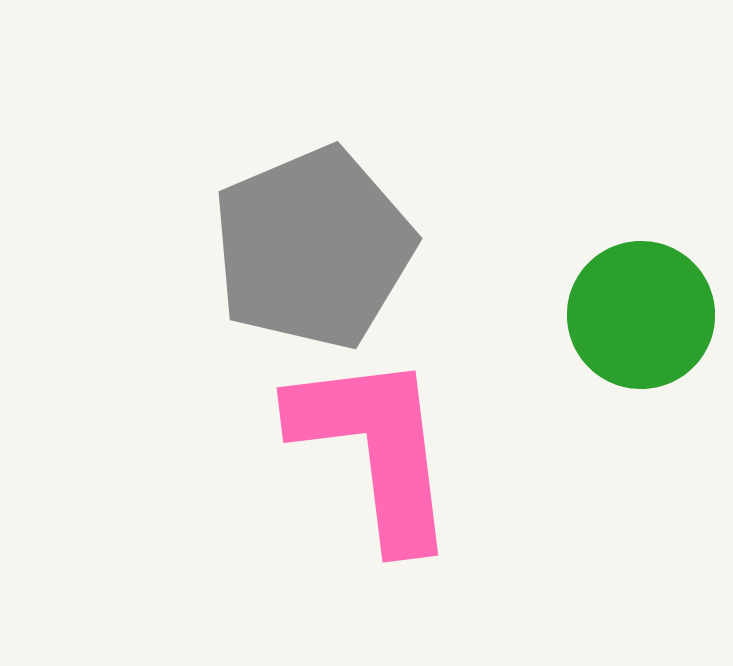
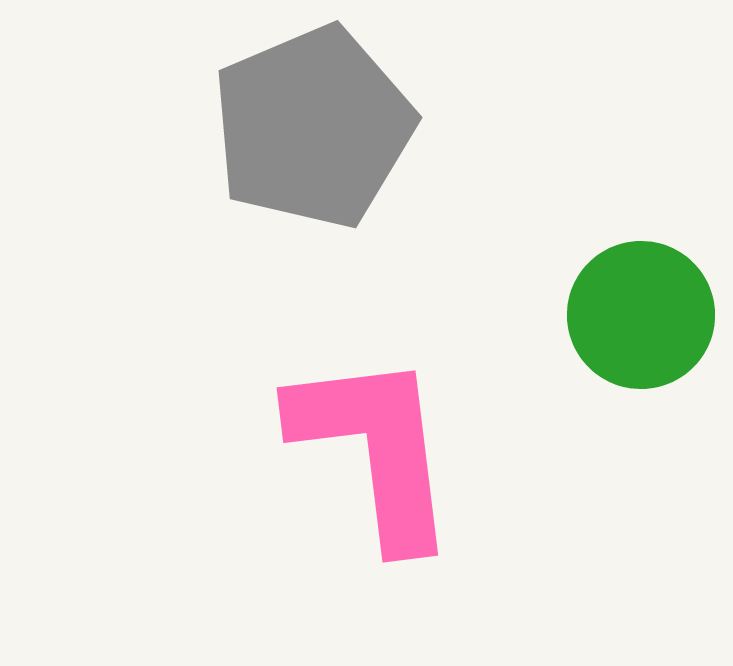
gray pentagon: moved 121 px up
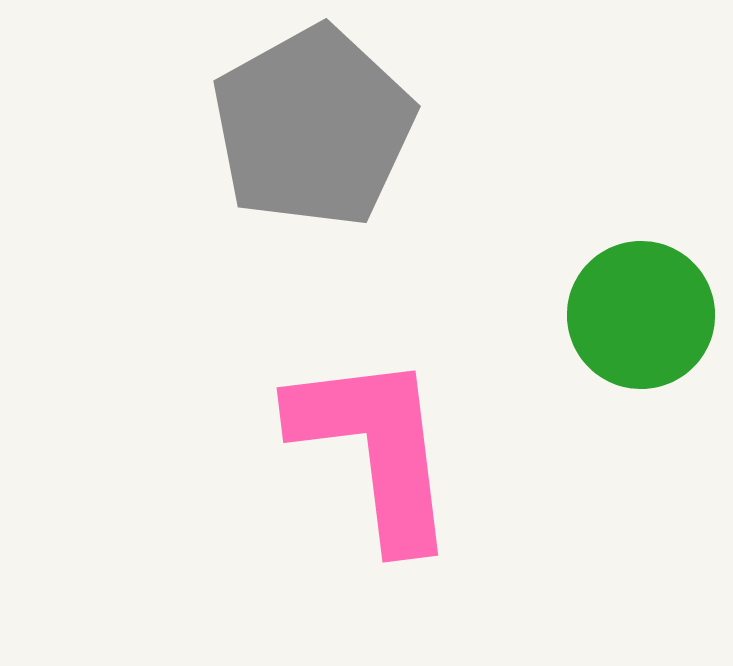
gray pentagon: rotated 6 degrees counterclockwise
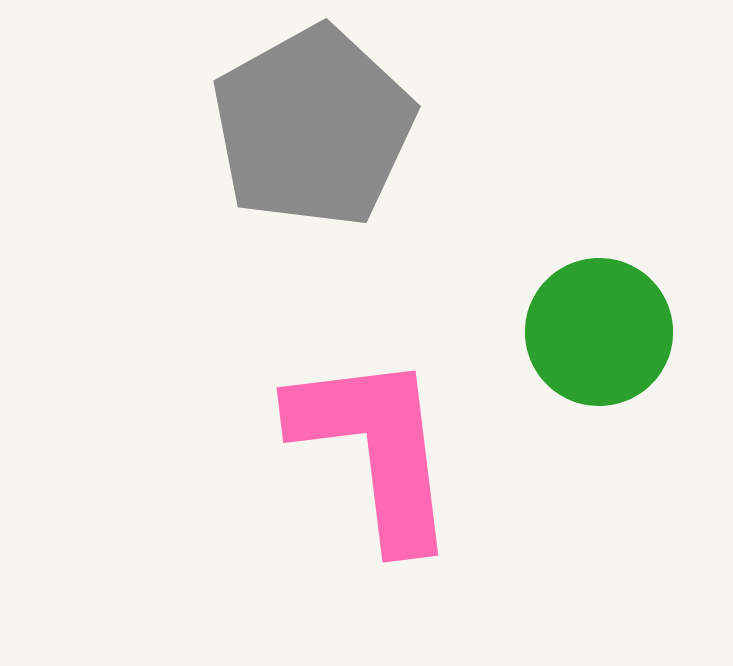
green circle: moved 42 px left, 17 px down
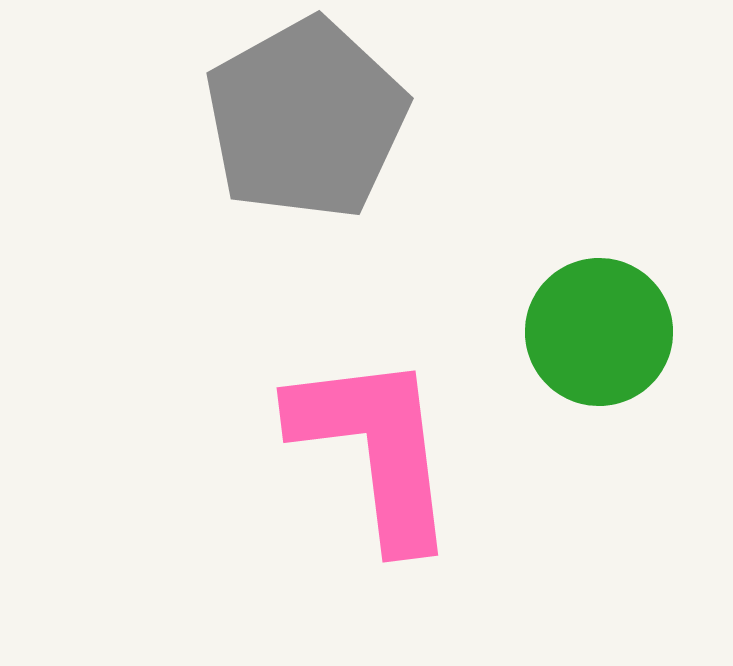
gray pentagon: moved 7 px left, 8 px up
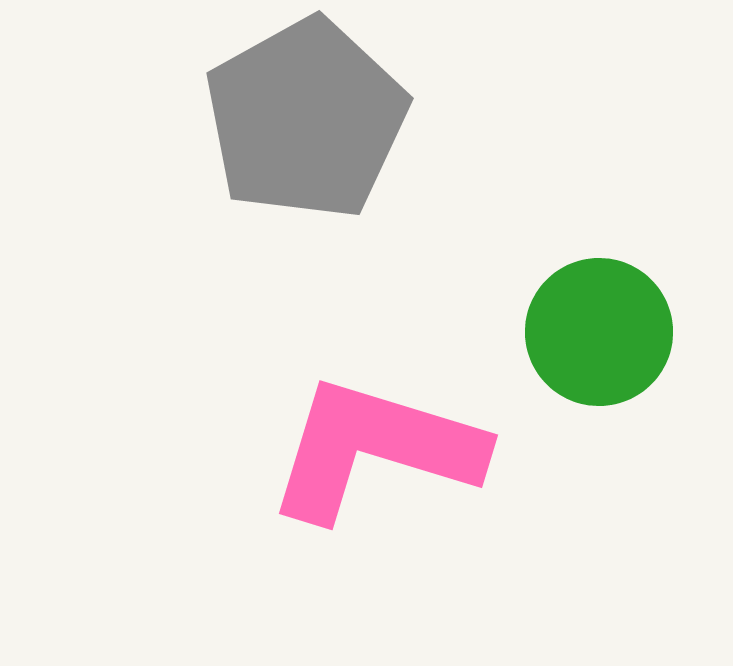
pink L-shape: rotated 66 degrees counterclockwise
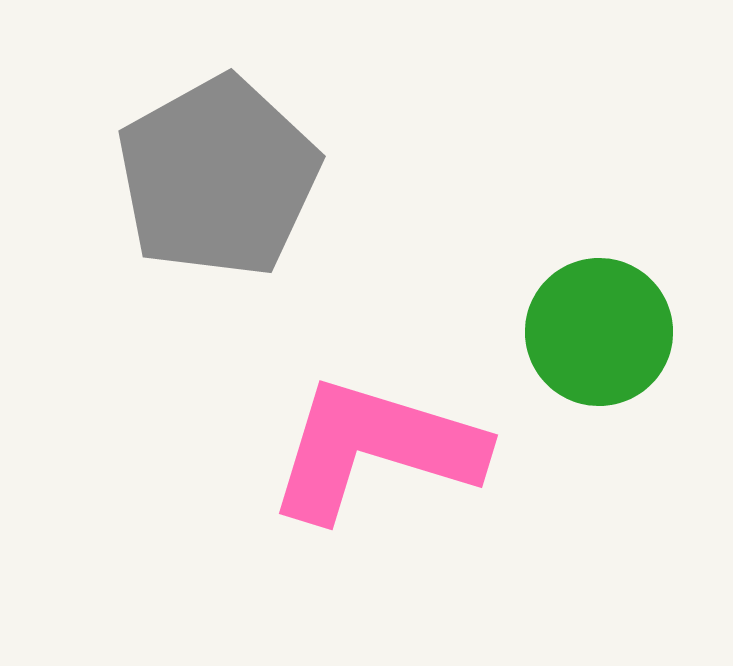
gray pentagon: moved 88 px left, 58 px down
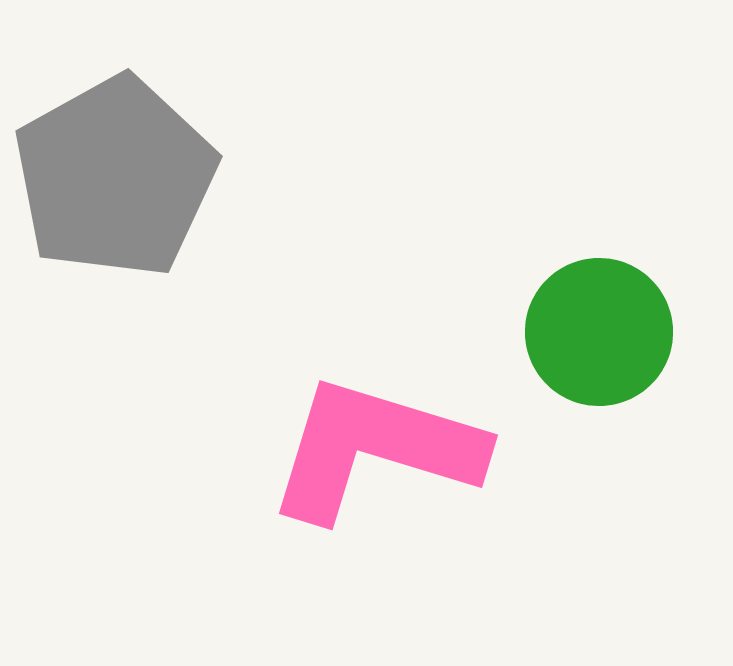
gray pentagon: moved 103 px left
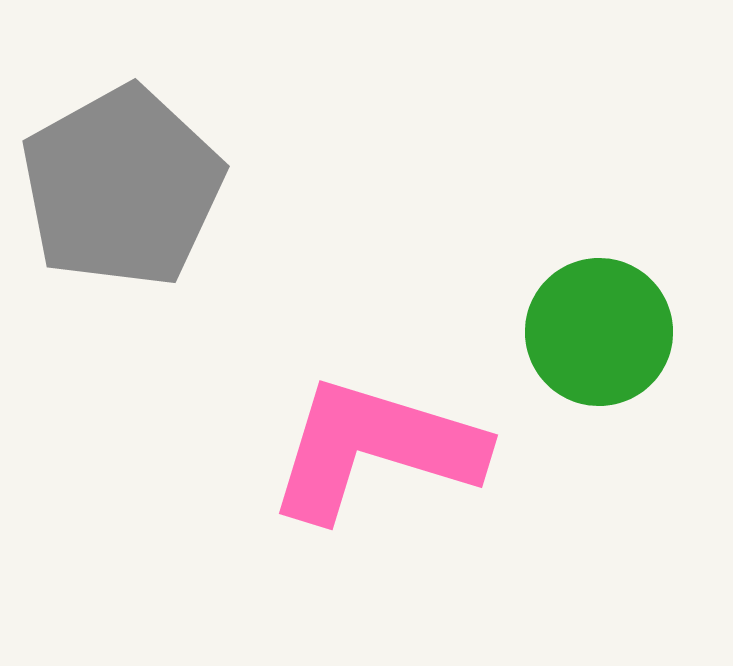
gray pentagon: moved 7 px right, 10 px down
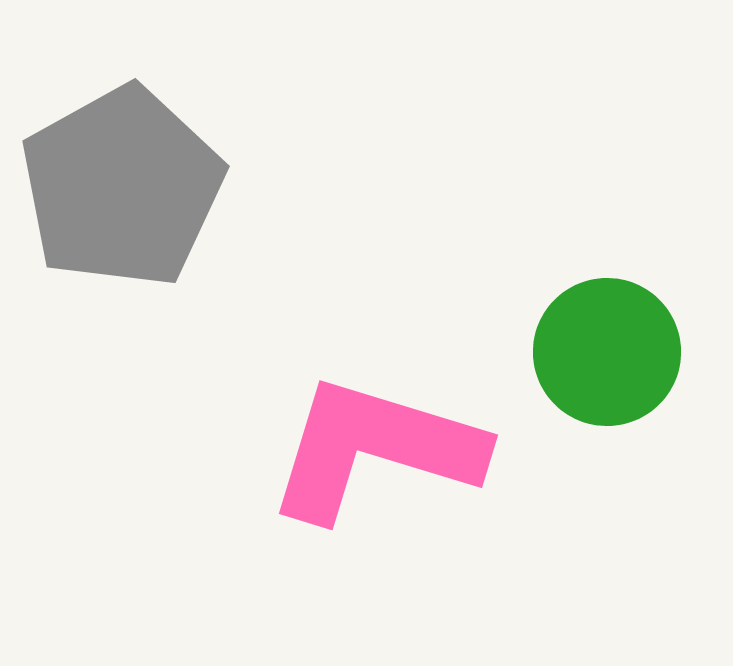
green circle: moved 8 px right, 20 px down
